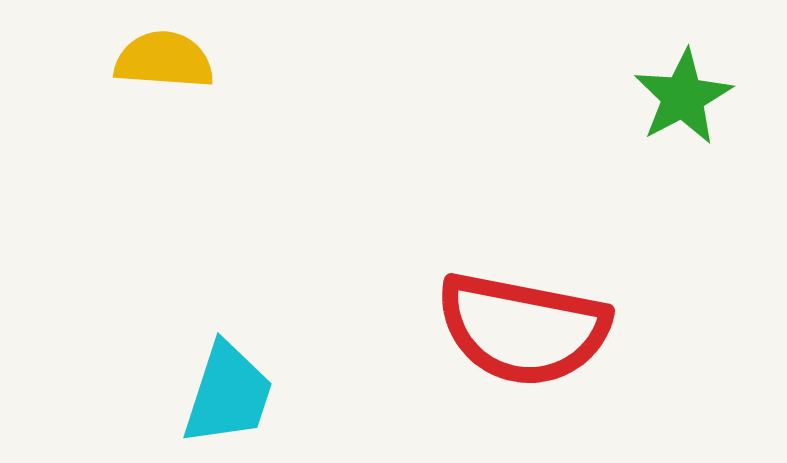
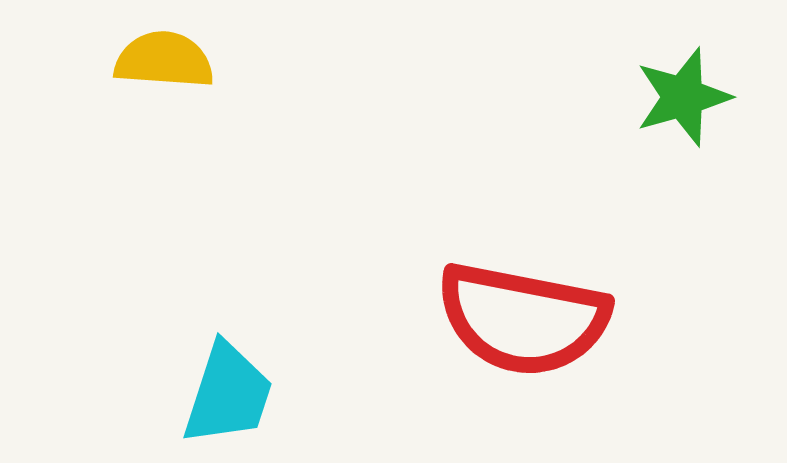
green star: rotated 12 degrees clockwise
red semicircle: moved 10 px up
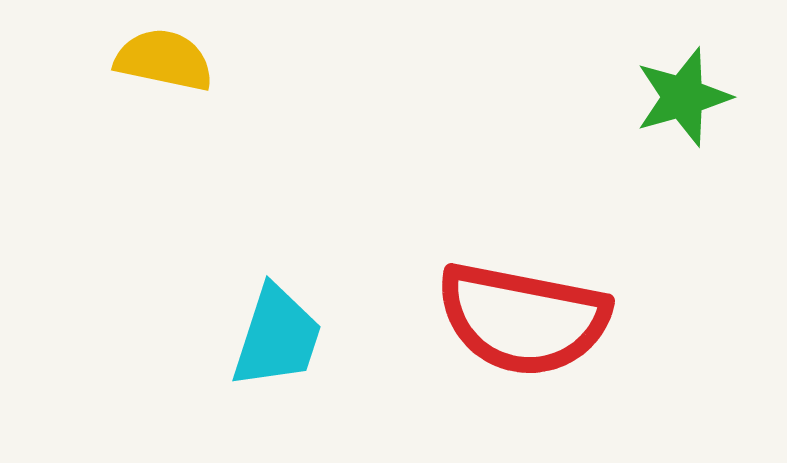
yellow semicircle: rotated 8 degrees clockwise
cyan trapezoid: moved 49 px right, 57 px up
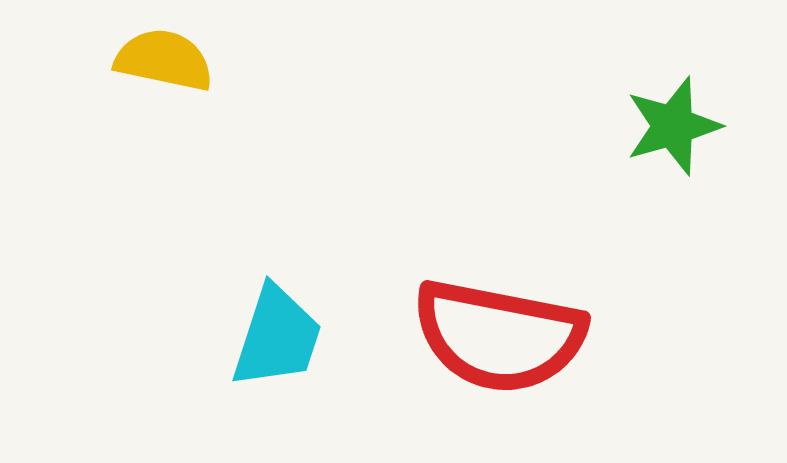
green star: moved 10 px left, 29 px down
red semicircle: moved 24 px left, 17 px down
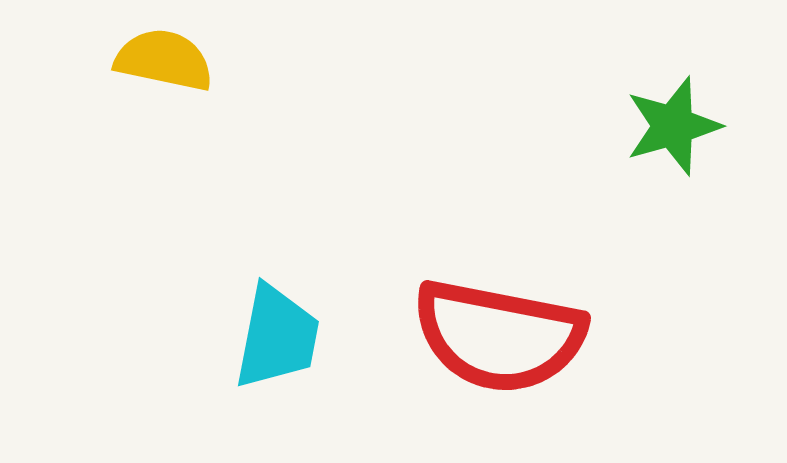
cyan trapezoid: rotated 7 degrees counterclockwise
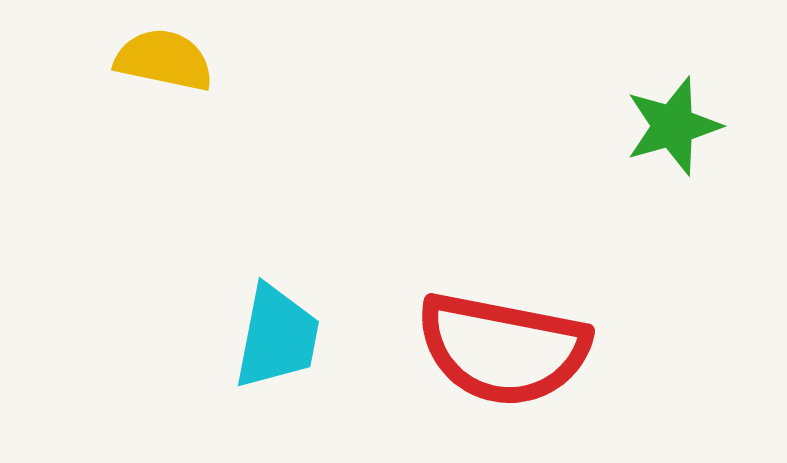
red semicircle: moved 4 px right, 13 px down
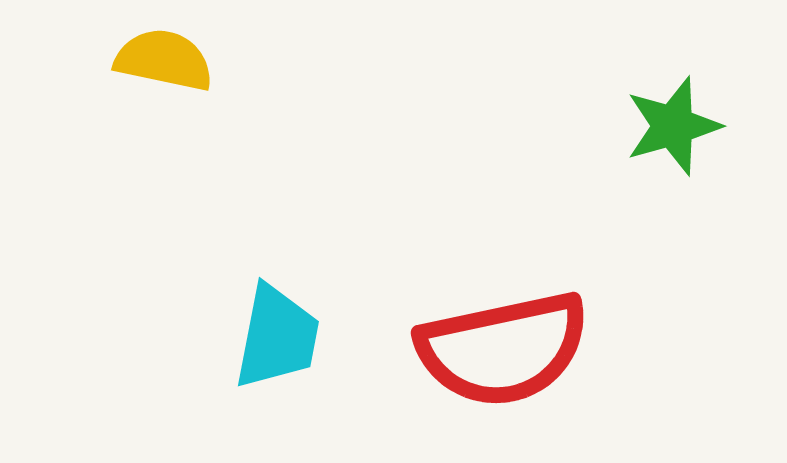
red semicircle: rotated 23 degrees counterclockwise
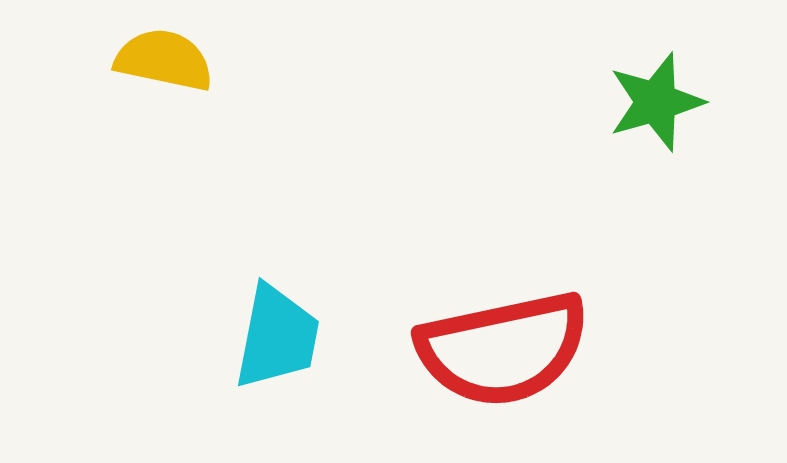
green star: moved 17 px left, 24 px up
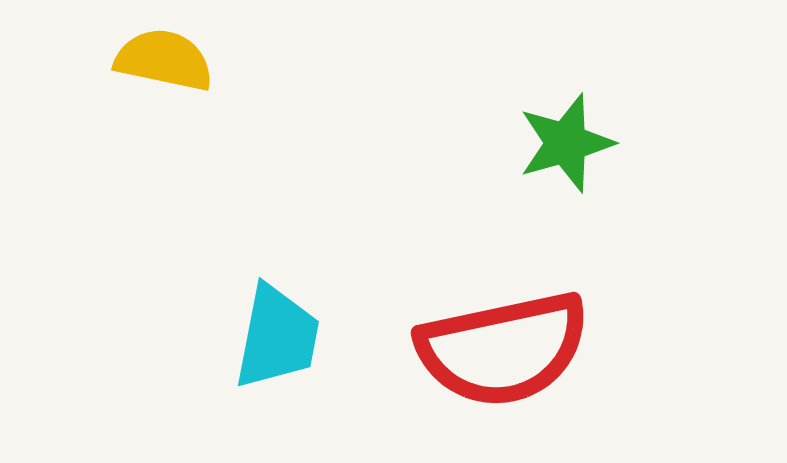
green star: moved 90 px left, 41 px down
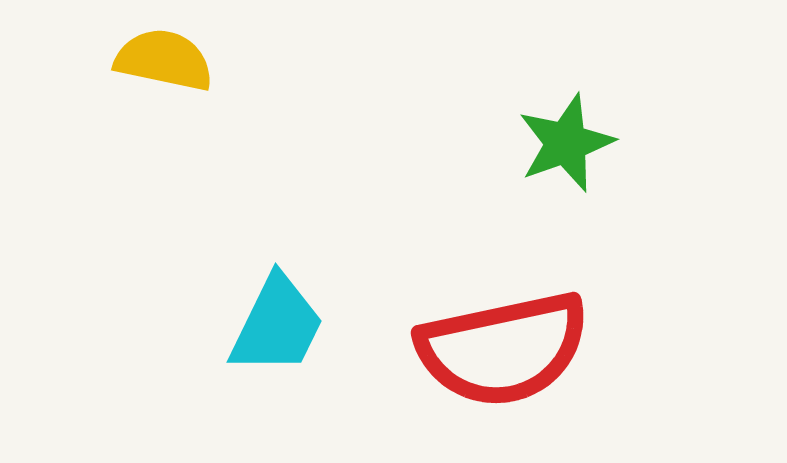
green star: rotated 4 degrees counterclockwise
cyan trapezoid: moved 12 px up; rotated 15 degrees clockwise
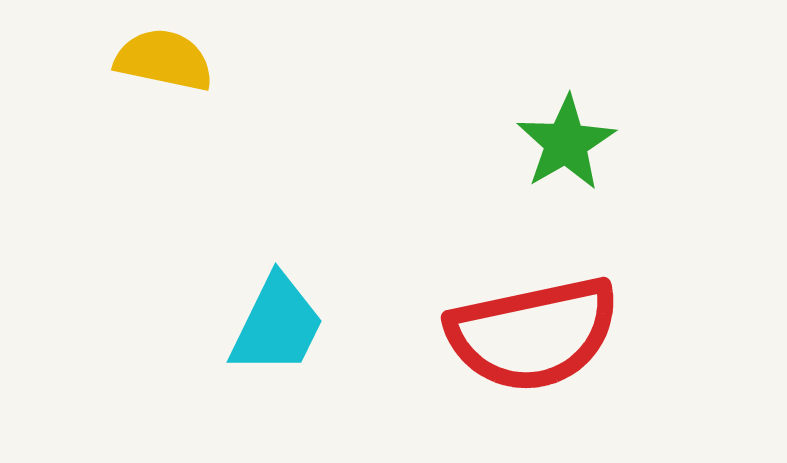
green star: rotated 10 degrees counterclockwise
red semicircle: moved 30 px right, 15 px up
